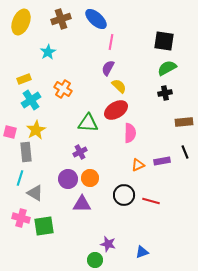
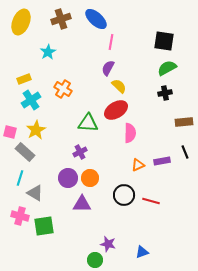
gray rectangle: moved 1 px left; rotated 42 degrees counterclockwise
purple circle: moved 1 px up
pink cross: moved 1 px left, 2 px up
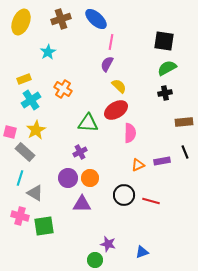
purple semicircle: moved 1 px left, 4 px up
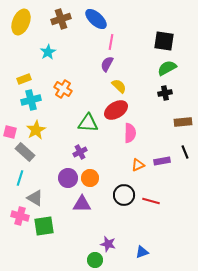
cyan cross: rotated 18 degrees clockwise
brown rectangle: moved 1 px left
gray triangle: moved 5 px down
